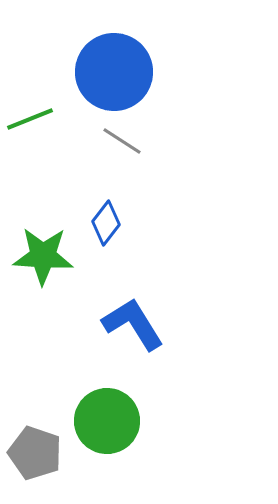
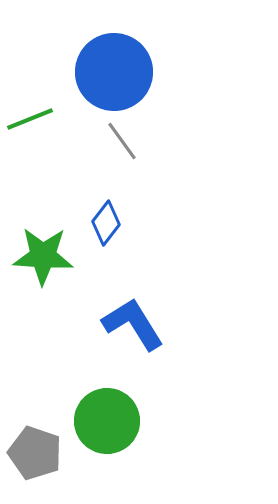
gray line: rotated 21 degrees clockwise
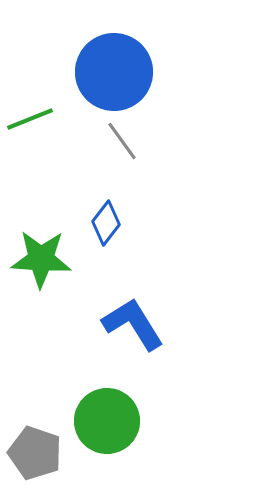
green star: moved 2 px left, 3 px down
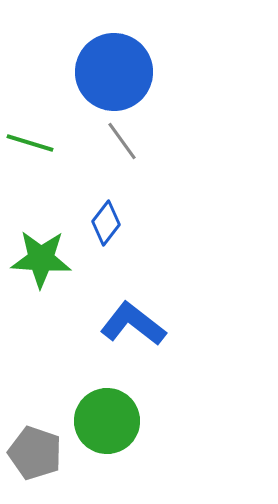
green line: moved 24 px down; rotated 39 degrees clockwise
blue L-shape: rotated 20 degrees counterclockwise
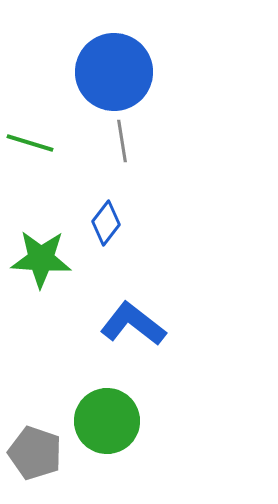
gray line: rotated 27 degrees clockwise
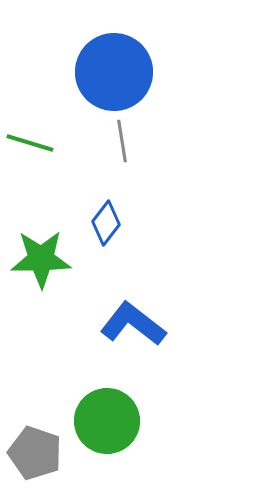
green star: rotated 4 degrees counterclockwise
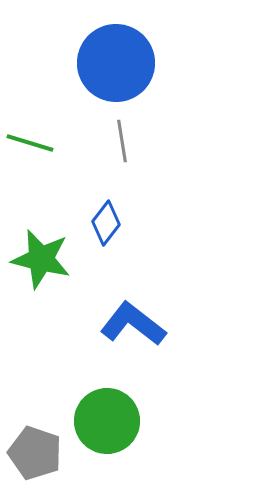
blue circle: moved 2 px right, 9 px up
green star: rotated 14 degrees clockwise
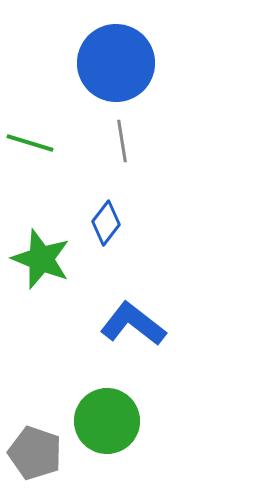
green star: rotated 8 degrees clockwise
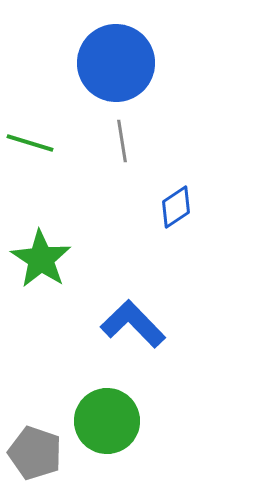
blue diamond: moved 70 px right, 16 px up; rotated 18 degrees clockwise
green star: rotated 12 degrees clockwise
blue L-shape: rotated 8 degrees clockwise
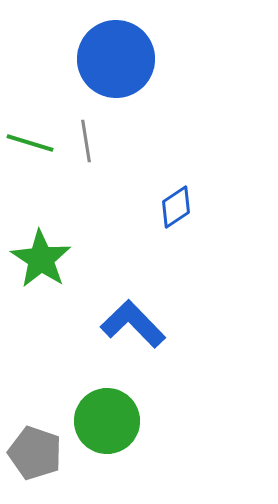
blue circle: moved 4 px up
gray line: moved 36 px left
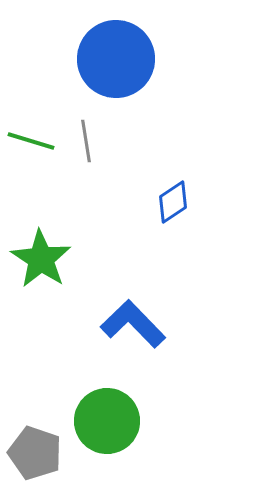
green line: moved 1 px right, 2 px up
blue diamond: moved 3 px left, 5 px up
